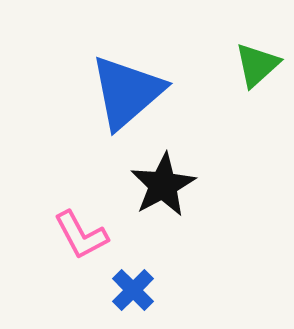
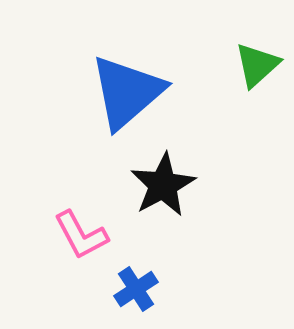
blue cross: moved 3 px right, 1 px up; rotated 12 degrees clockwise
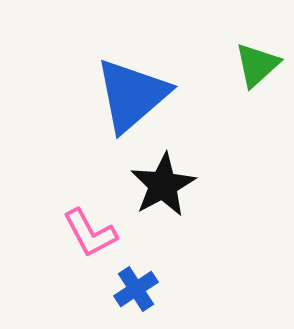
blue triangle: moved 5 px right, 3 px down
pink L-shape: moved 9 px right, 2 px up
